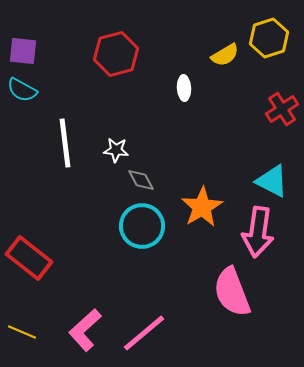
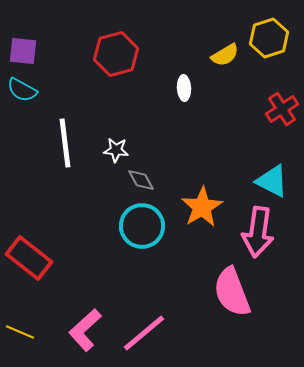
yellow line: moved 2 px left
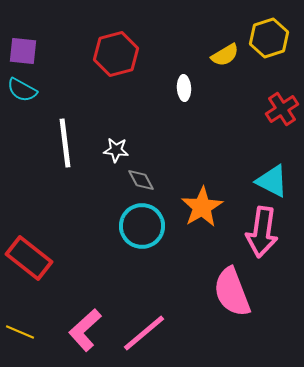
pink arrow: moved 4 px right
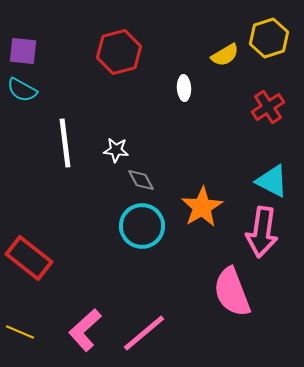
red hexagon: moved 3 px right, 2 px up
red cross: moved 14 px left, 2 px up
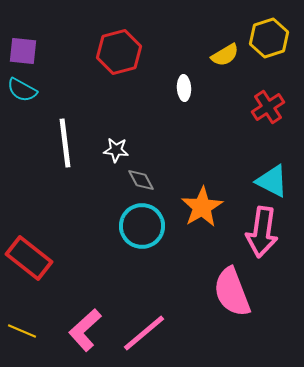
yellow line: moved 2 px right, 1 px up
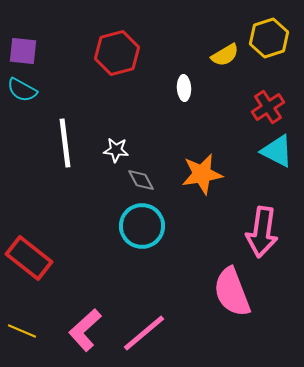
red hexagon: moved 2 px left, 1 px down
cyan triangle: moved 5 px right, 30 px up
orange star: moved 33 px up; rotated 21 degrees clockwise
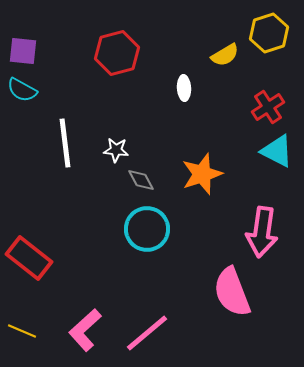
yellow hexagon: moved 5 px up
orange star: rotated 9 degrees counterclockwise
cyan circle: moved 5 px right, 3 px down
pink line: moved 3 px right
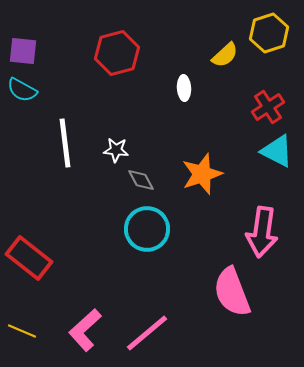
yellow semicircle: rotated 12 degrees counterclockwise
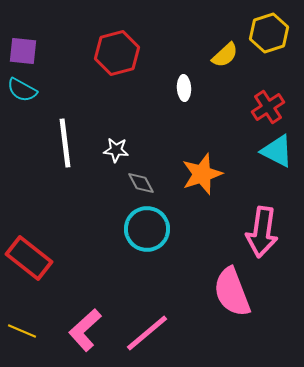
gray diamond: moved 3 px down
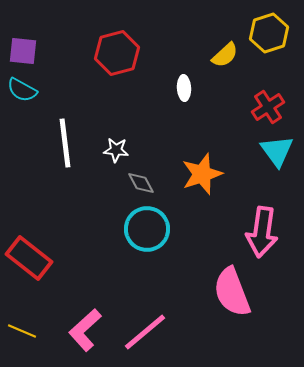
cyan triangle: rotated 27 degrees clockwise
pink line: moved 2 px left, 1 px up
